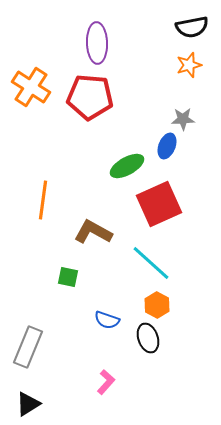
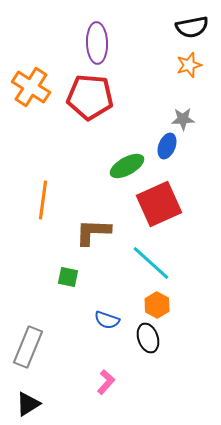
brown L-shape: rotated 27 degrees counterclockwise
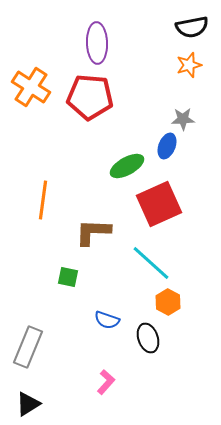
orange hexagon: moved 11 px right, 3 px up
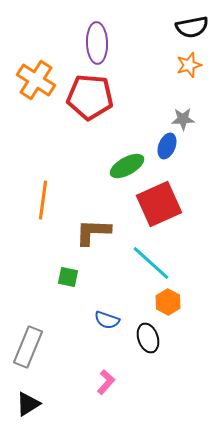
orange cross: moved 5 px right, 7 px up
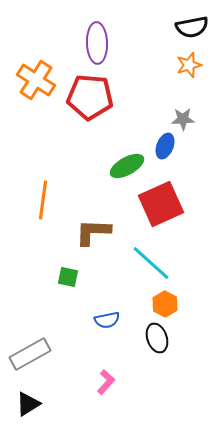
blue ellipse: moved 2 px left
red square: moved 2 px right
orange hexagon: moved 3 px left, 2 px down
blue semicircle: rotated 30 degrees counterclockwise
black ellipse: moved 9 px right
gray rectangle: moved 2 px right, 7 px down; rotated 39 degrees clockwise
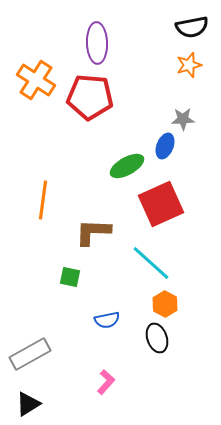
green square: moved 2 px right
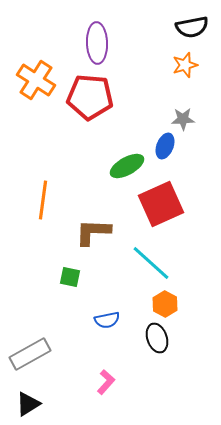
orange star: moved 4 px left
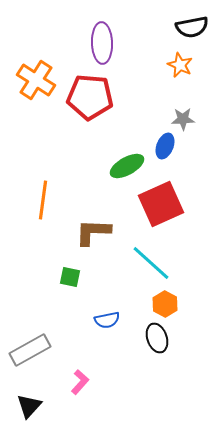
purple ellipse: moved 5 px right
orange star: moved 5 px left; rotated 30 degrees counterclockwise
gray rectangle: moved 4 px up
pink L-shape: moved 26 px left
black triangle: moved 1 px right, 2 px down; rotated 16 degrees counterclockwise
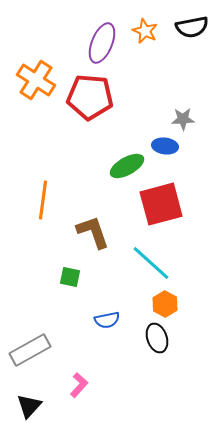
purple ellipse: rotated 24 degrees clockwise
orange star: moved 35 px left, 34 px up
blue ellipse: rotated 75 degrees clockwise
red square: rotated 9 degrees clockwise
brown L-shape: rotated 69 degrees clockwise
pink L-shape: moved 1 px left, 3 px down
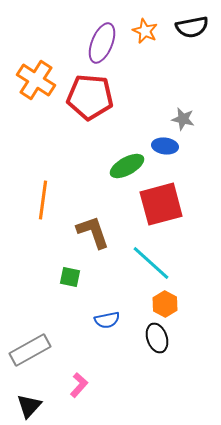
gray star: rotated 15 degrees clockwise
